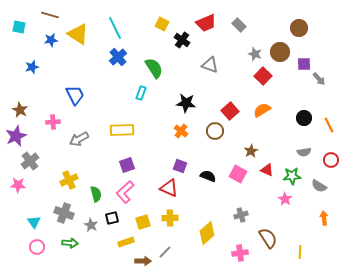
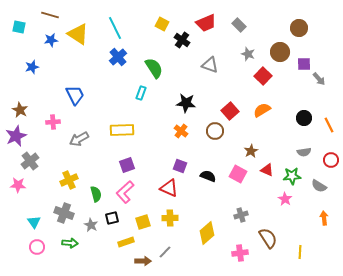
gray star at (255, 54): moved 7 px left
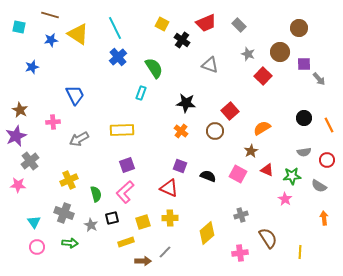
orange semicircle at (262, 110): moved 18 px down
red circle at (331, 160): moved 4 px left
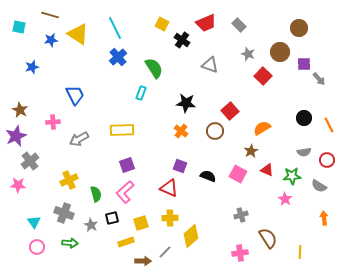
yellow square at (143, 222): moved 2 px left, 1 px down
yellow diamond at (207, 233): moved 16 px left, 3 px down
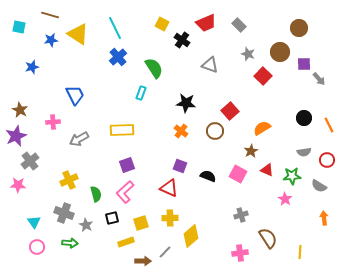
gray star at (91, 225): moved 5 px left
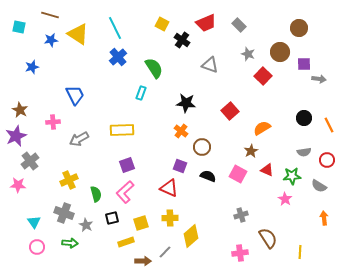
gray arrow at (319, 79): rotated 40 degrees counterclockwise
brown circle at (215, 131): moved 13 px left, 16 px down
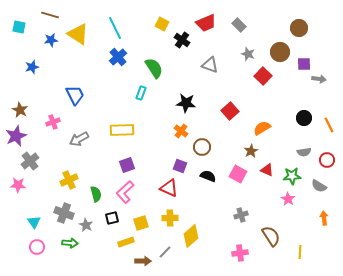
pink cross at (53, 122): rotated 16 degrees counterclockwise
pink star at (285, 199): moved 3 px right
brown semicircle at (268, 238): moved 3 px right, 2 px up
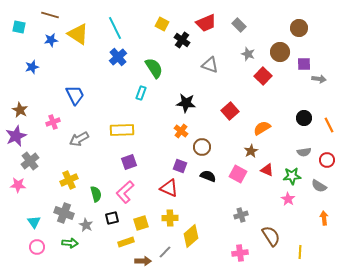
purple square at (127, 165): moved 2 px right, 3 px up
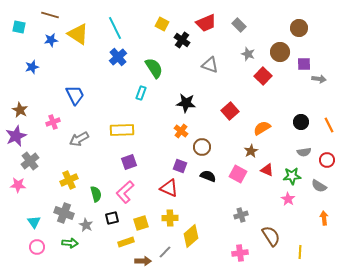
black circle at (304, 118): moved 3 px left, 4 px down
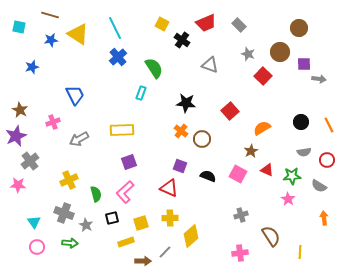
brown circle at (202, 147): moved 8 px up
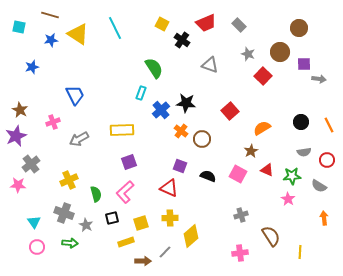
blue cross at (118, 57): moved 43 px right, 53 px down
gray cross at (30, 161): moved 1 px right, 3 px down
